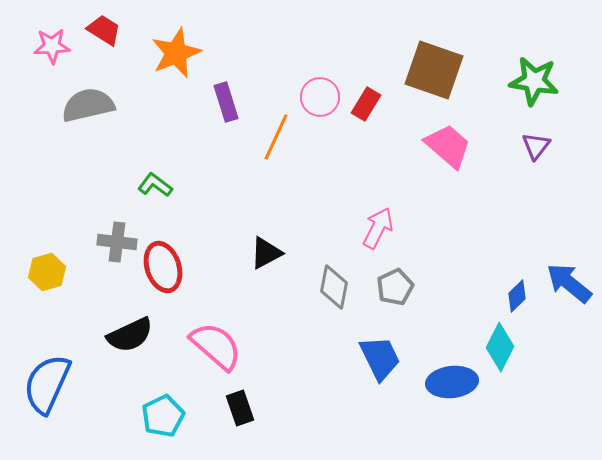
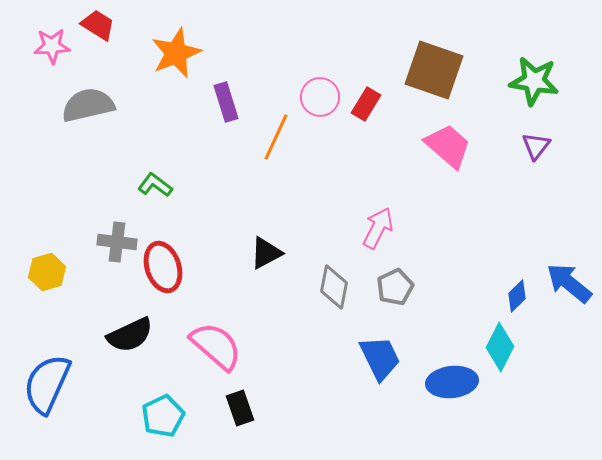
red trapezoid: moved 6 px left, 5 px up
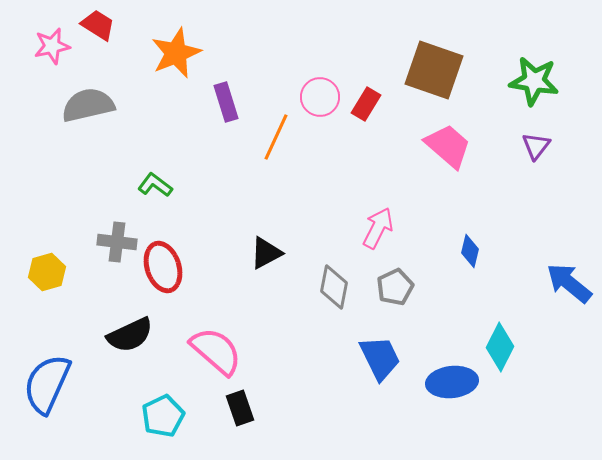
pink star: rotated 9 degrees counterclockwise
blue diamond: moved 47 px left, 45 px up; rotated 32 degrees counterclockwise
pink semicircle: moved 5 px down
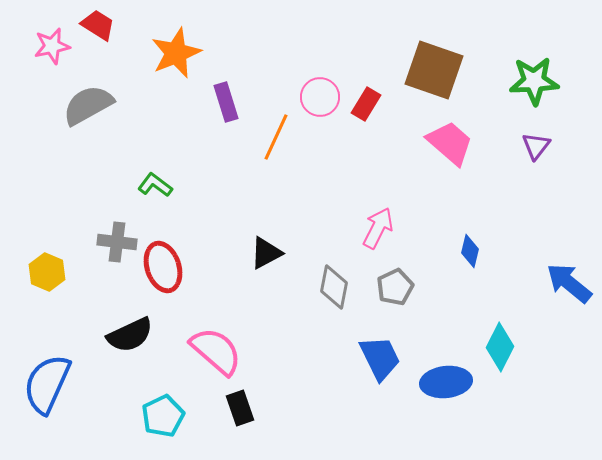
green star: rotated 12 degrees counterclockwise
gray semicircle: rotated 16 degrees counterclockwise
pink trapezoid: moved 2 px right, 3 px up
yellow hexagon: rotated 21 degrees counterclockwise
blue ellipse: moved 6 px left
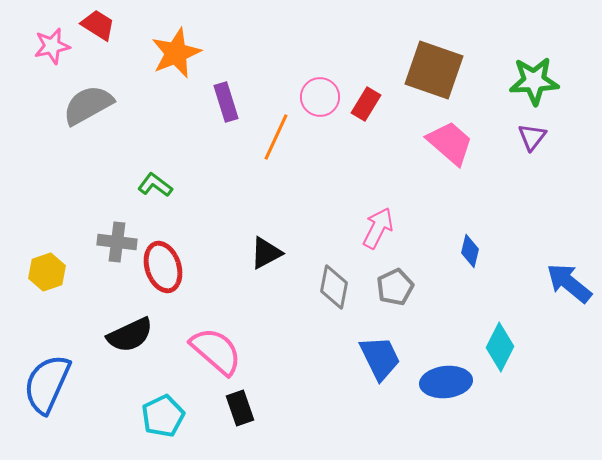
purple triangle: moved 4 px left, 9 px up
yellow hexagon: rotated 18 degrees clockwise
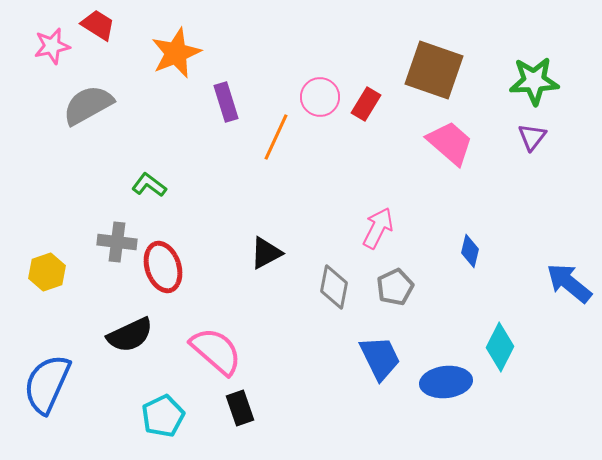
green L-shape: moved 6 px left
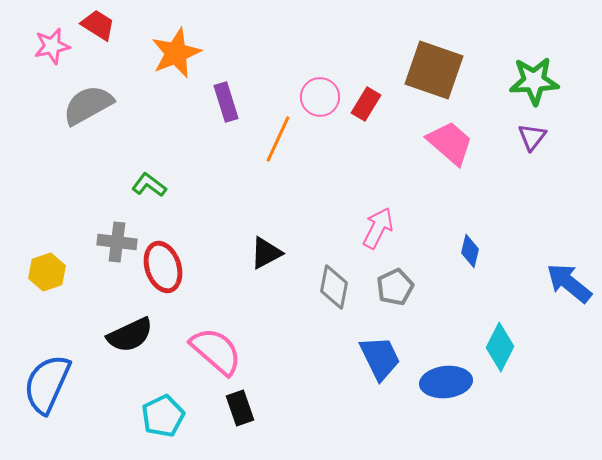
orange line: moved 2 px right, 2 px down
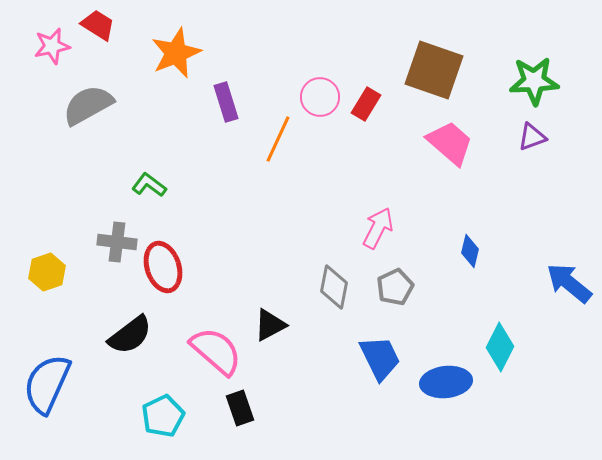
purple triangle: rotated 32 degrees clockwise
black triangle: moved 4 px right, 72 px down
black semicircle: rotated 12 degrees counterclockwise
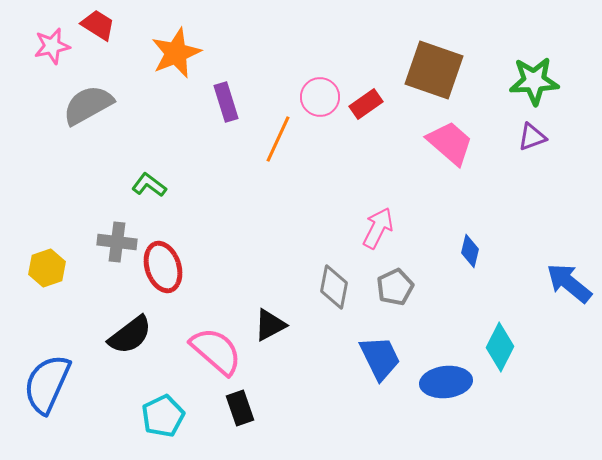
red rectangle: rotated 24 degrees clockwise
yellow hexagon: moved 4 px up
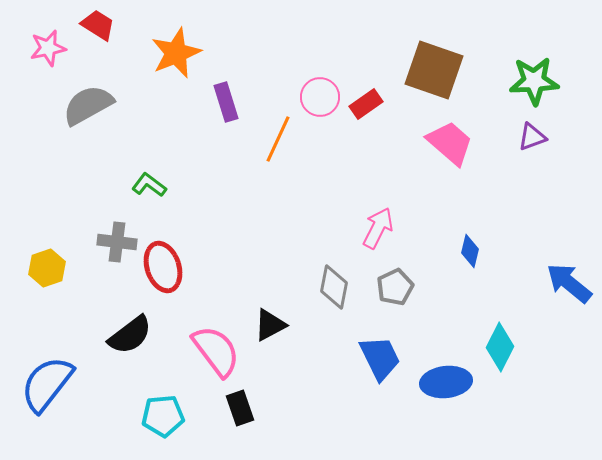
pink star: moved 4 px left, 2 px down
pink semicircle: rotated 12 degrees clockwise
blue semicircle: rotated 14 degrees clockwise
cyan pentagon: rotated 21 degrees clockwise
